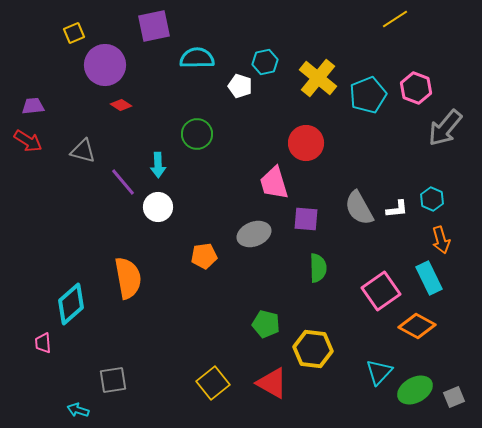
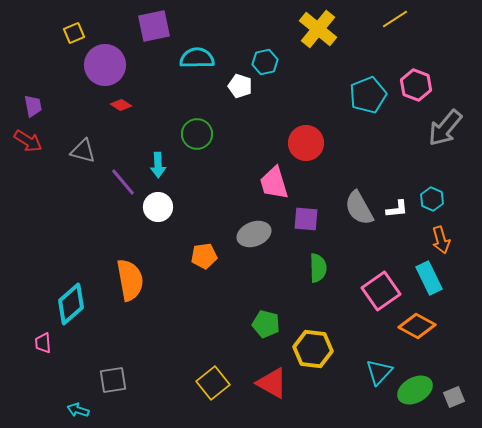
yellow cross at (318, 78): moved 49 px up
pink hexagon at (416, 88): moved 3 px up
purple trapezoid at (33, 106): rotated 85 degrees clockwise
orange semicircle at (128, 278): moved 2 px right, 2 px down
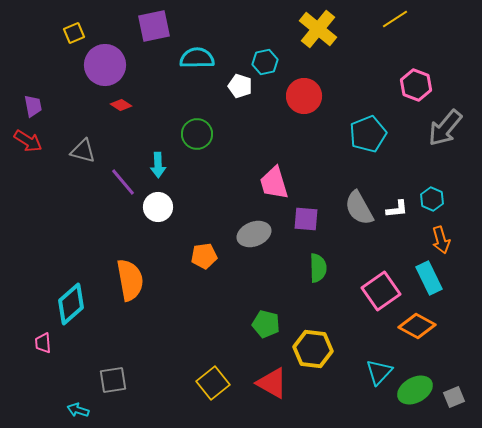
cyan pentagon at (368, 95): moved 39 px down
red circle at (306, 143): moved 2 px left, 47 px up
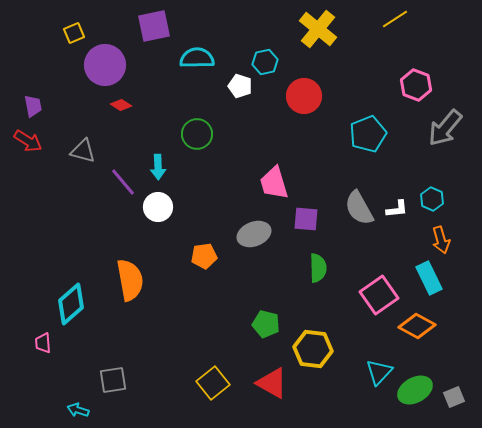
cyan arrow at (158, 165): moved 2 px down
pink square at (381, 291): moved 2 px left, 4 px down
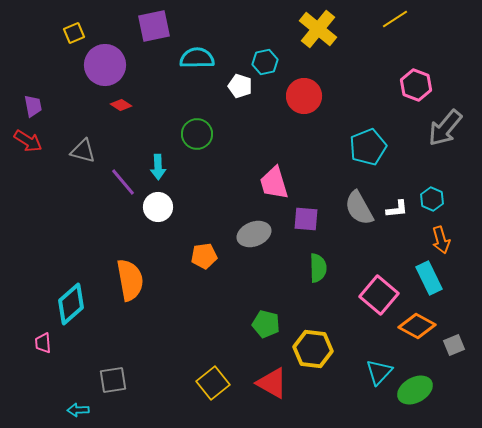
cyan pentagon at (368, 134): moved 13 px down
pink square at (379, 295): rotated 15 degrees counterclockwise
gray square at (454, 397): moved 52 px up
cyan arrow at (78, 410): rotated 20 degrees counterclockwise
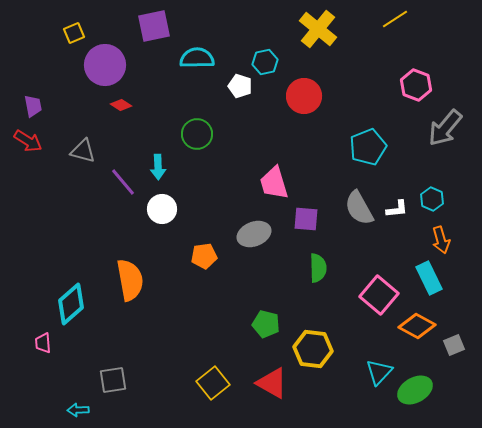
white circle at (158, 207): moved 4 px right, 2 px down
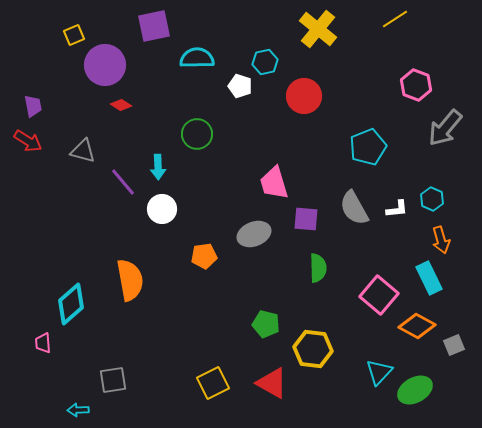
yellow square at (74, 33): moved 2 px down
gray semicircle at (359, 208): moved 5 px left
yellow square at (213, 383): rotated 12 degrees clockwise
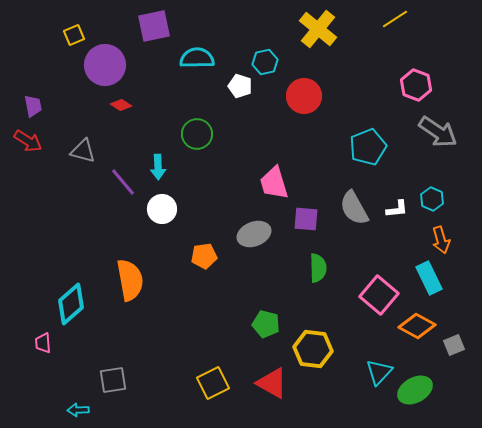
gray arrow at (445, 128): moved 7 px left, 4 px down; rotated 96 degrees counterclockwise
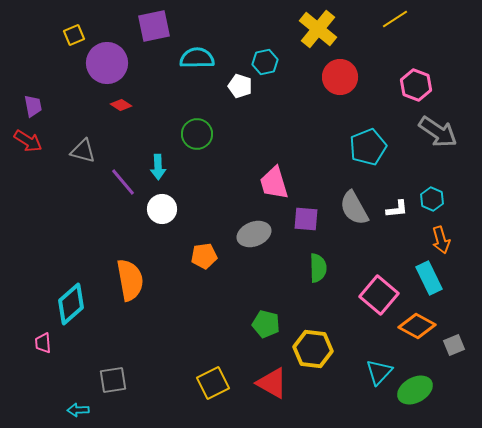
purple circle at (105, 65): moved 2 px right, 2 px up
red circle at (304, 96): moved 36 px right, 19 px up
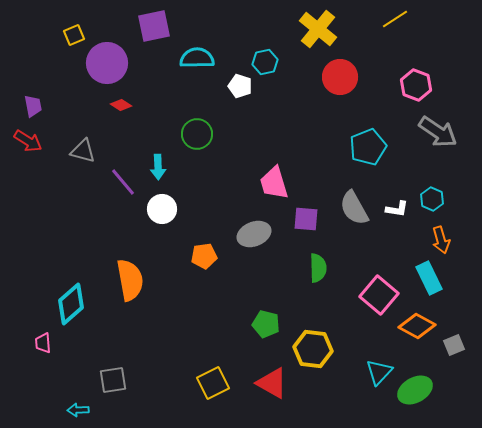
white L-shape at (397, 209): rotated 15 degrees clockwise
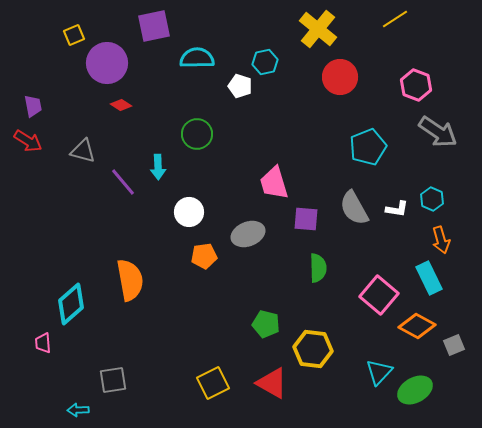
white circle at (162, 209): moved 27 px right, 3 px down
gray ellipse at (254, 234): moved 6 px left
